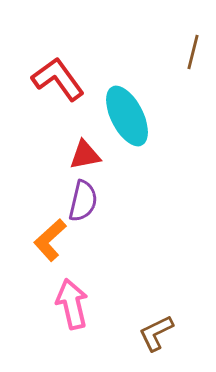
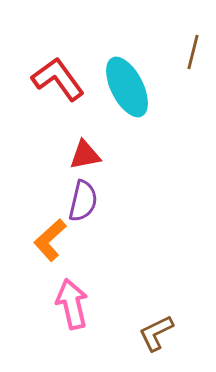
cyan ellipse: moved 29 px up
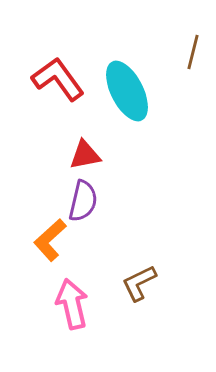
cyan ellipse: moved 4 px down
brown L-shape: moved 17 px left, 50 px up
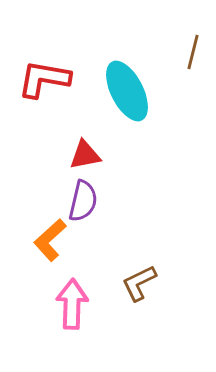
red L-shape: moved 14 px left; rotated 44 degrees counterclockwise
pink arrow: rotated 15 degrees clockwise
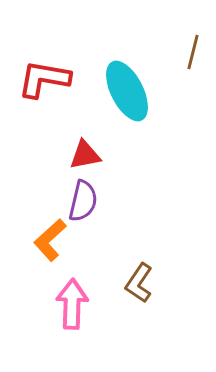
brown L-shape: rotated 30 degrees counterclockwise
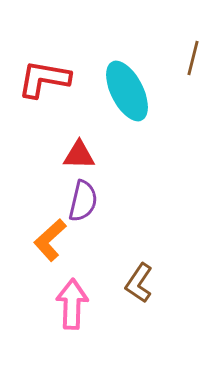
brown line: moved 6 px down
red triangle: moved 6 px left; rotated 12 degrees clockwise
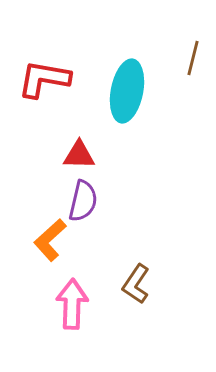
cyan ellipse: rotated 38 degrees clockwise
brown L-shape: moved 3 px left, 1 px down
